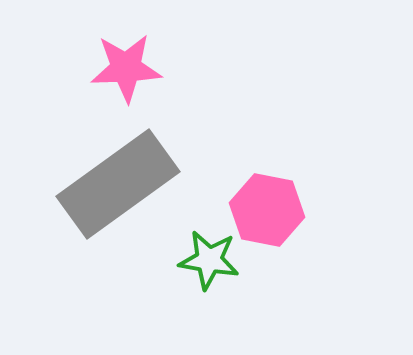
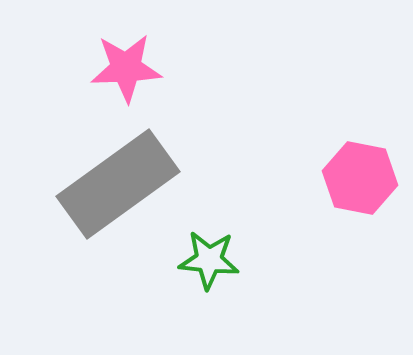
pink hexagon: moved 93 px right, 32 px up
green star: rotated 4 degrees counterclockwise
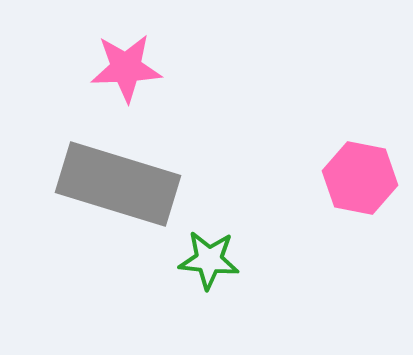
gray rectangle: rotated 53 degrees clockwise
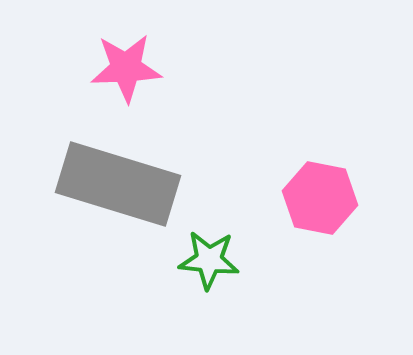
pink hexagon: moved 40 px left, 20 px down
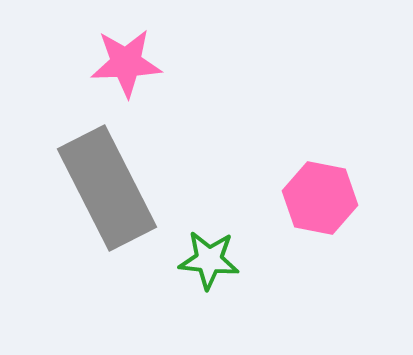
pink star: moved 5 px up
gray rectangle: moved 11 px left, 4 px down; rotated 46 degrees clockwise
